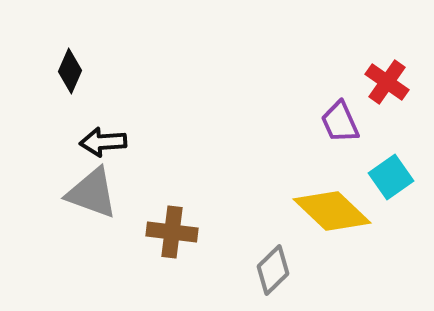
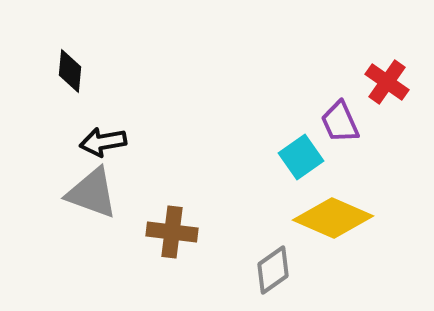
black diamond: rotated 18 degrees counterclockwise
black arrow: rotated 6 degrees counterclockwise
cyan square: moved 90 px left, 20 px up
yellow diamond: moved 1 px right, 7 px down; rotated 20 degrees counterclockwise
gray diamond: rotated 9 degrees clockwise
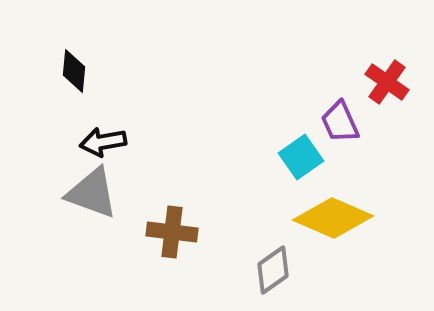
black diamond: moved 4 px right
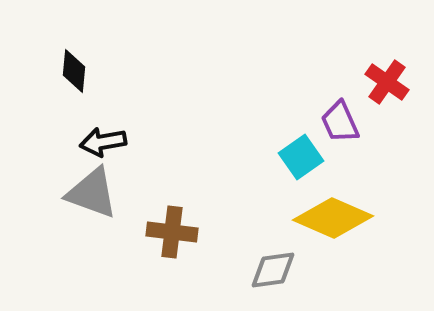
gray diamond: rotated 27 degrees clockwise
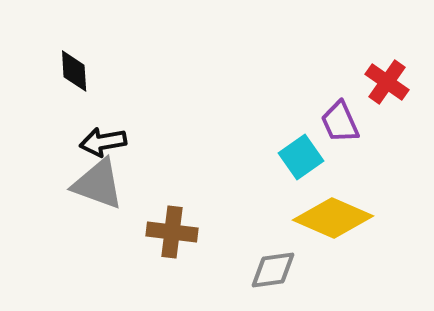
black diamond: rotated 9 degrees counterclockwise
gray triangle: moved 6 px right, 9 px up
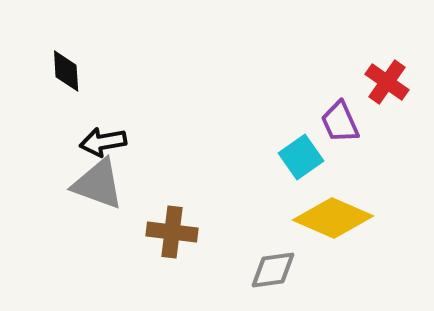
black diamond: moved 8 px left
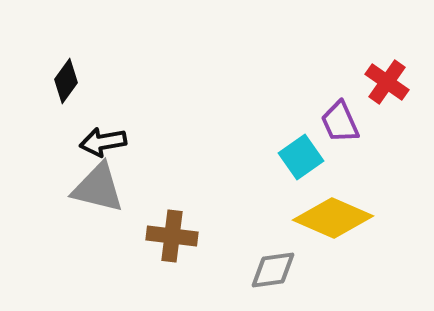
black diamond: moved 10 px down; rotated 39 degrees clockwise
gray triangle: moved 4 px down; rotated 6 degrees counterclockwise
brown cross: moved 4 px down
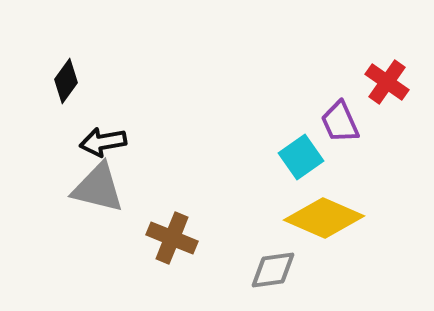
yellow diamond: moved 9 px left
brown cross: moved 2 px down; rotated 15 degrees clockwise
